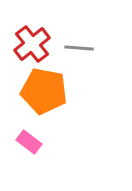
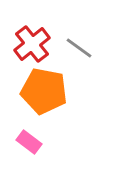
gray line: rotated 32 degrees clockwise
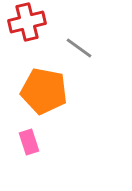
red cross: moved 5 px left, 22 px up; rotated 24 degrees clockwise
pink rectangle: rotated 35 degrees clockwise
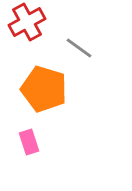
red cross: rotated 15 degrees counterclockwise
orange pentagon: moved 2 px up; rotated 6 degrees clockwise
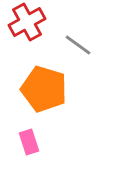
gray line: moved 1 px left, 3 px up
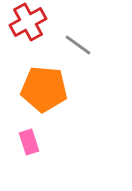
red cross: moved 1 px right
orange pentagon: rotated 12 degrees counterclockwise
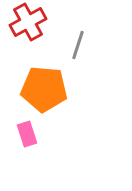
gray line: rotated 72 degrees clockwise
pink rectangle: moved 2 px left, 8 px up
